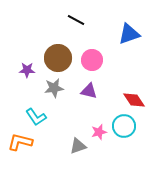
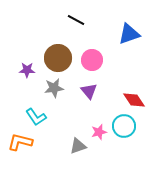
purple triangle: rotated 36 degrees clockwise
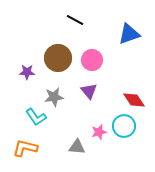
black line: moved 1 px left
purple star: moved 2 px down
gray star: moved 9 px down
orange L-shape: moved 5 px right, 6 px down
gray triangle: moved 1 px left, 1 px down; rotated 24 degrees clockwise
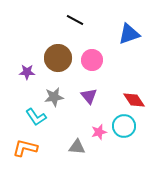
purple triangle: moved 5 px down
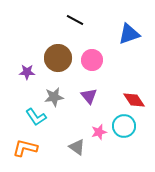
gray triangle: rotated 30 degrees clockwise
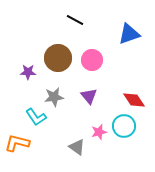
purple star: moved 1 px right
orange L-shape: moved 8 px left, 5 px up
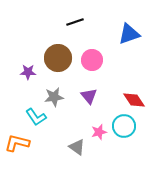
black line: moved 2 px down; rotated 48 degrees counterclockwise
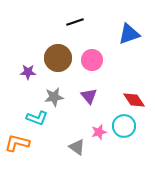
cyan L-shape: moved 1 px right, 1 px down; rotated 35 degrees counterclockwise
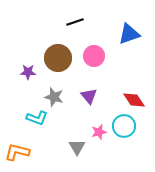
pink circle: moved 2 px right, 4 px up
gray star: rotated 24 degrees clockwise
orange L-shape: moved 9 px down
gray triangle: rotated 24 degrees clockwise
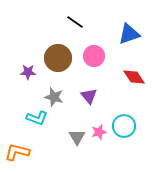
black line: rotated 54 degrees clockwise
red diamond: moved 23 px up
gray triangle: moved 10 px up
